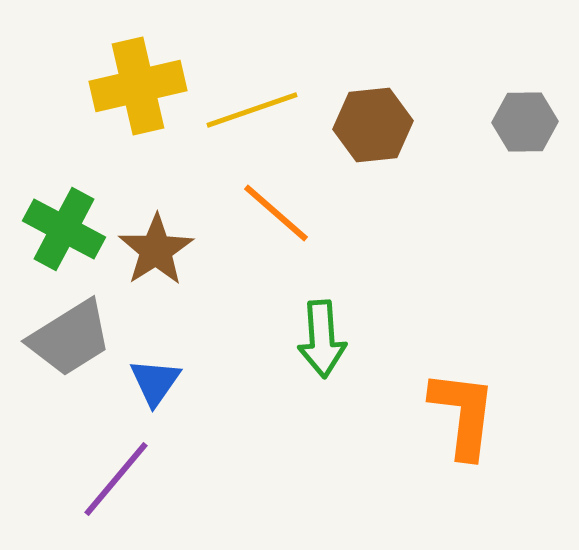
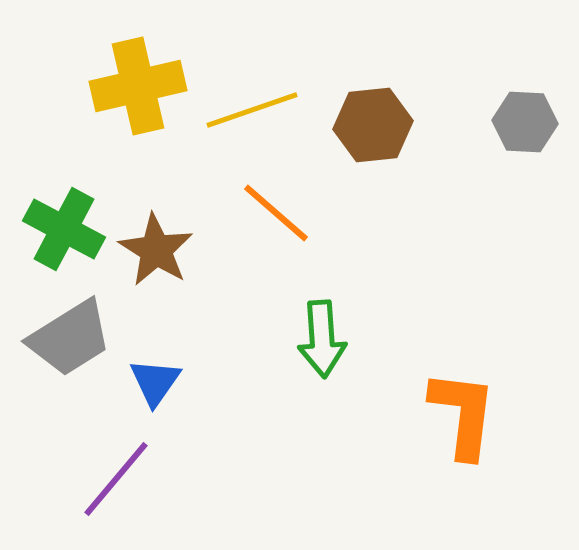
gray hexagon: rotated 4 degrees clockwise
brown star: rotated 8 degrees counterclockwise
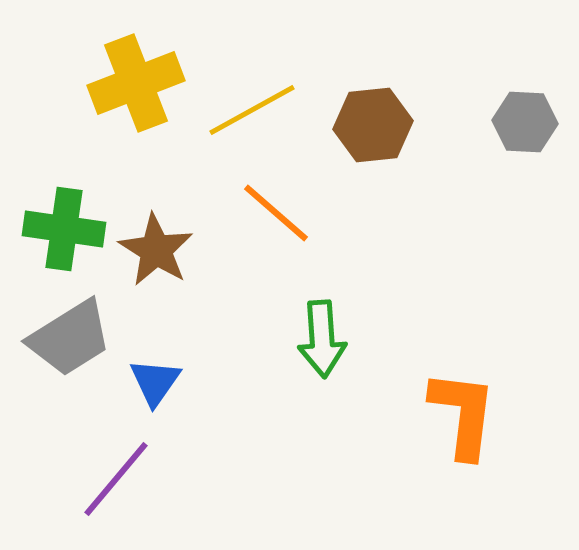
yellow cross: moved 2 px left, 3 px up; rotated 8 degrees counterclockwise
yellow line: rotated 10 degrees counterclockwise
green cross: rotated 20 degrees counterclockwise
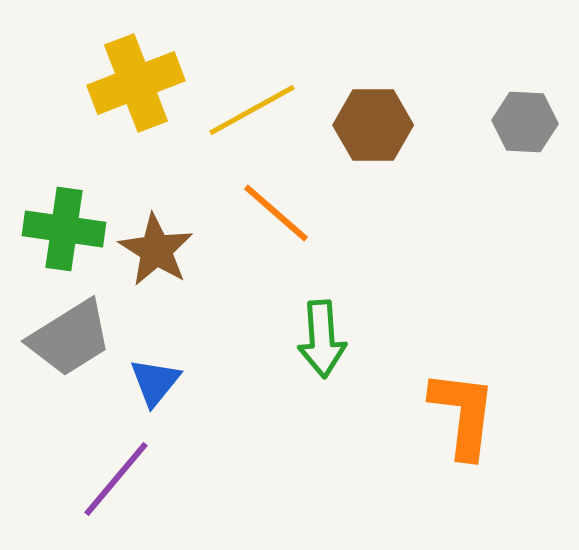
brown hexagon: rotated 6 degrees clockwise
blue triangle: rotated 4 degrees clockwise
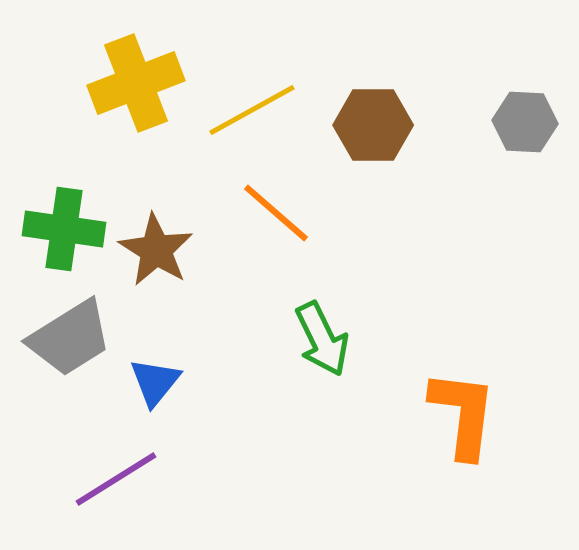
green arrow: rotated 22 degrees counterclockwise
purple line: rotated 18 degrees clockwise
